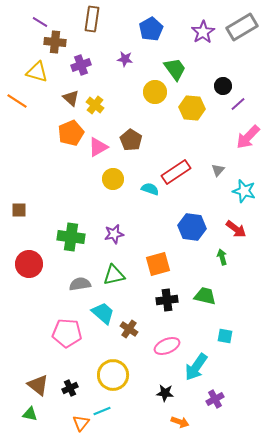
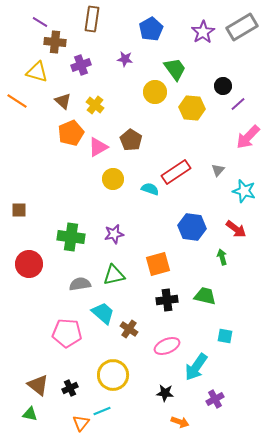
brown triangle at (71, 98): moved 8 px left, 3 px down
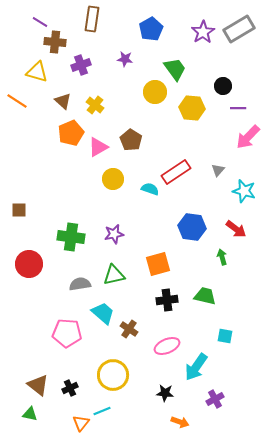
gray rectangle at (242, 27): moved 3 px left, 2 px down
purple line at (238, 104): moved 4 px down; rotated 42 degrees clockwise
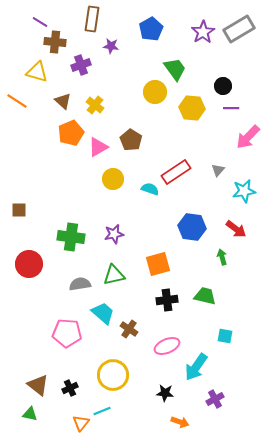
purple star at (125, 59): moved 14 px left, 13 px up
purple line at (238, 108): moved 7 px left
cyan star at (244, 191): rotated 25 degrees counterclockwise
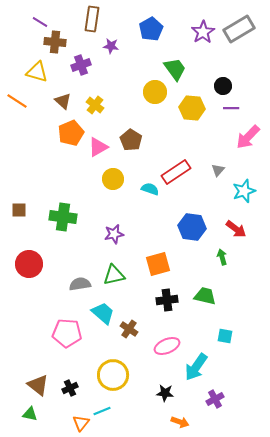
cyan star at (244, 191): rotated 10 degrees counterclockwise
green cross at (71, 237): moved 8 px left, 20 px up
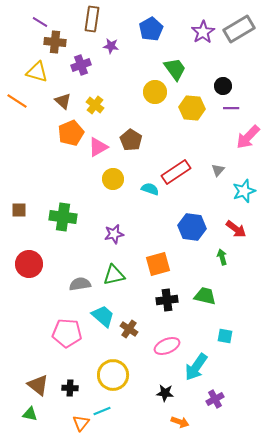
cyan trapezoid at (103, 313): moved 3 px down
black cross at (70, 388): rotated 28 degrees clockwise
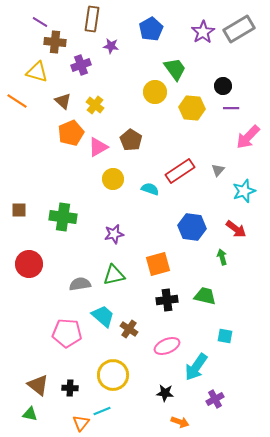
red rectangle at (176, 172): moved 4 px right, 1 px up
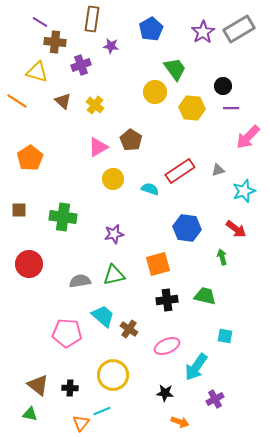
orange pentagon at (71, 133): moved 41 px left, 25 px down; rotated 10 degrees counterclockwise
gray triangle at (218, 170): rotated 32 degrees clockwise
blue hexagon at (192, 227): moved 5 px left, 1 px down
gray semicircle at (80, 284): moved 3 px up
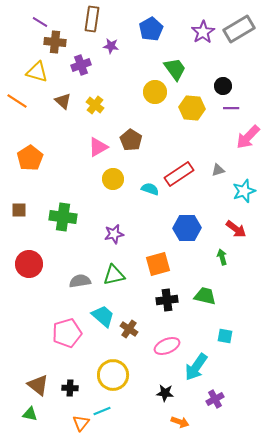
red rectangle at (180, 171): moved 1 px left, 3 px down
blue hexagon at (187, 228): rotated 8 degrees counterclockwise
pink pentagon at (67, 333): rotated 20 degrees counterclockwise
